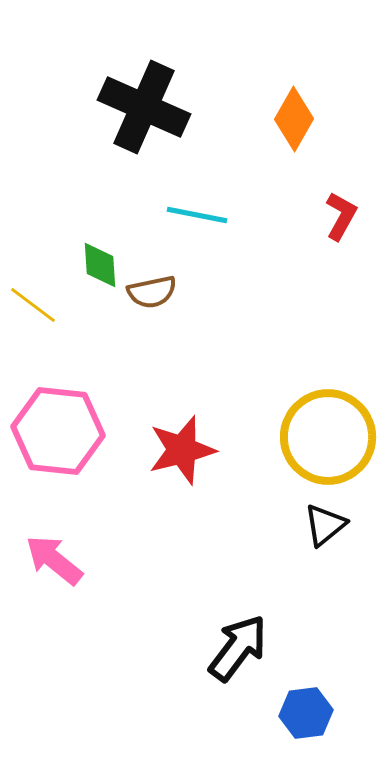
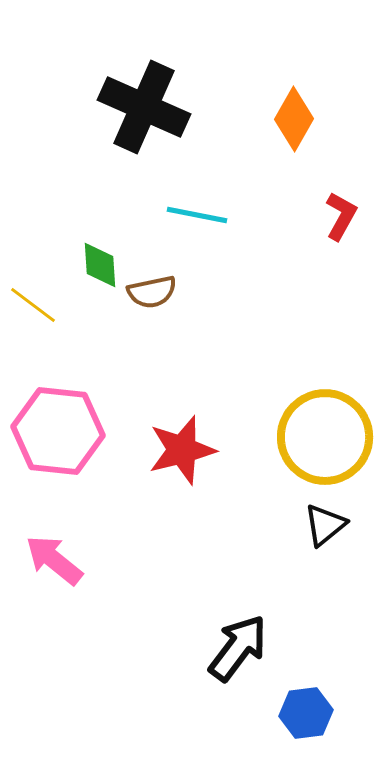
yellow circle: moved 3 px left
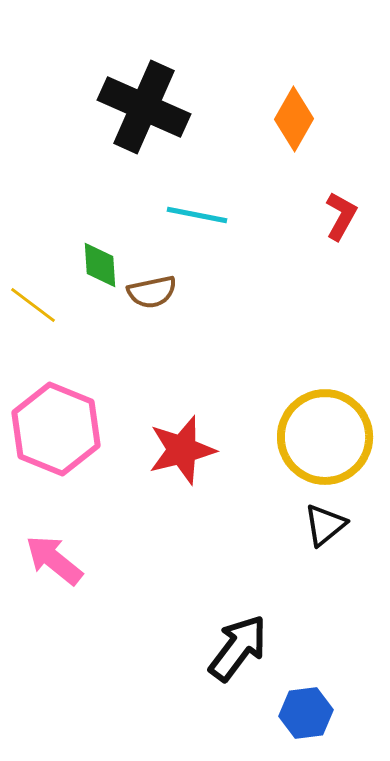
pink hexagon: moved 2 px left, 2 px up; rotated 16 degrees clockwise
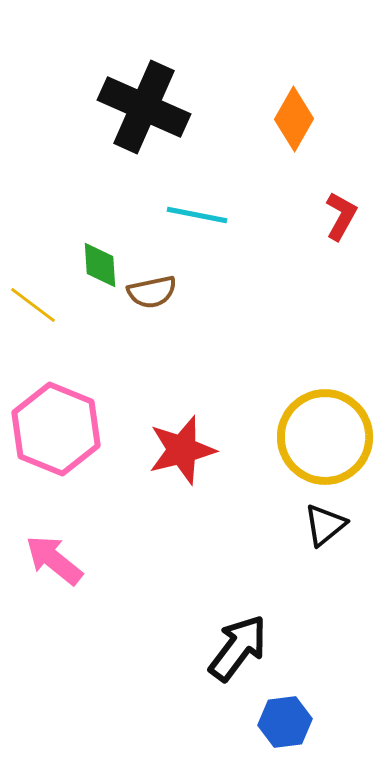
blue hexagon: moved 21 px left, 9 px down
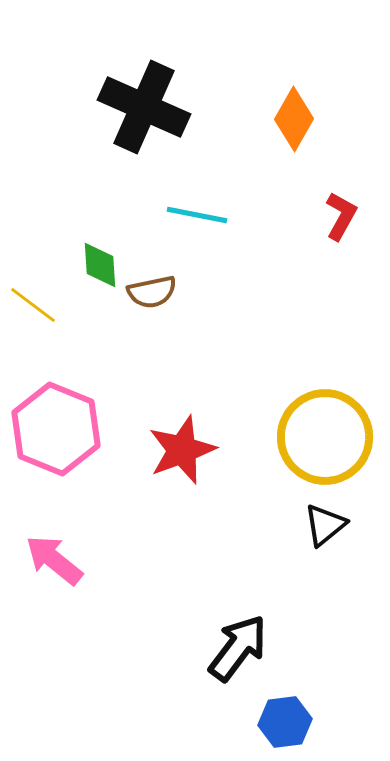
red star: rotated 6 degrees counterclockwise
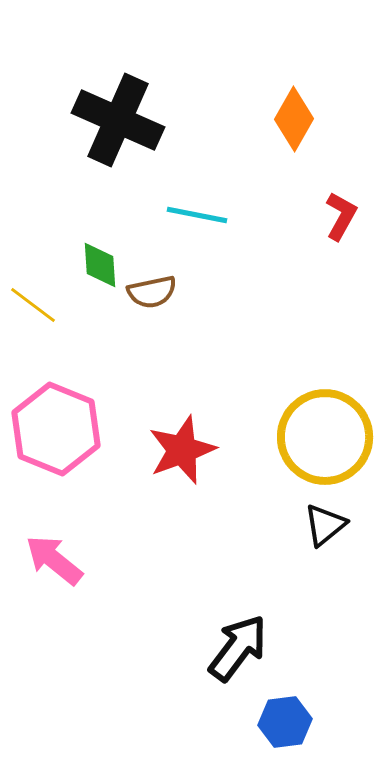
black cross: moved 26 px left, 13 px down
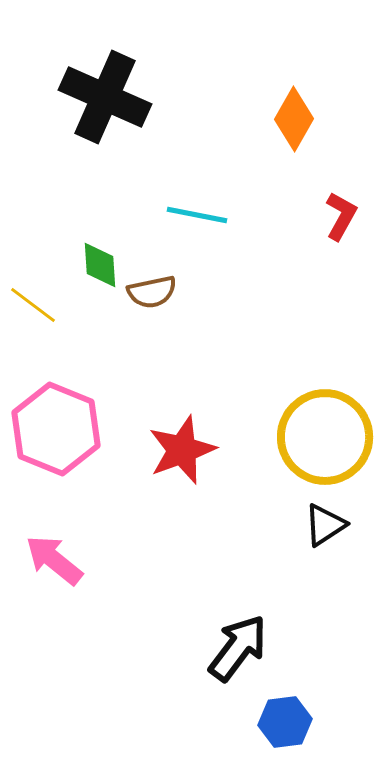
black cross: moved 13 px left, 23 px up
black triangle: rotated 6 degrees clockwise
